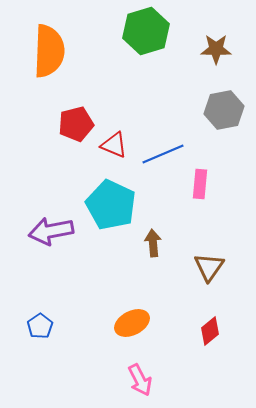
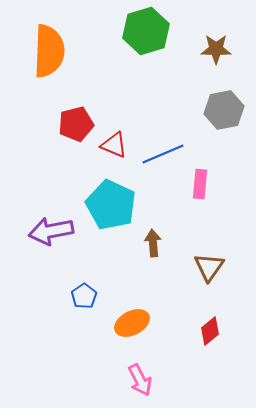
blue pentagon: moved 44 px right, 30 px up
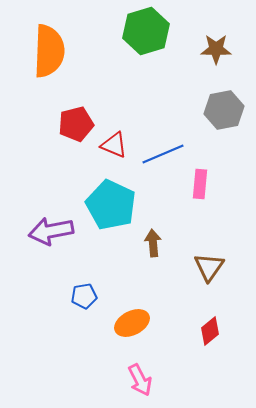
blue pentagon: rotated 25 degrees clockwise
